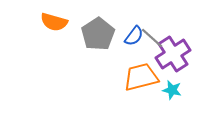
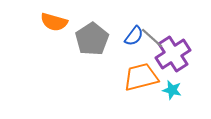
gray pentagon: moved 6 px left, 5 px down
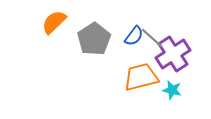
orange semicircle: rotated 120 degrees clockwise
gray pentagon: moved 2 px right
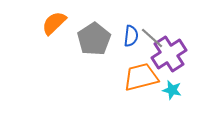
orange semicircle: moved 1 px down
blue semicircle: moved 3 px left; rotated 30 degrees counterclockwise
purple cross: moved 4 px left
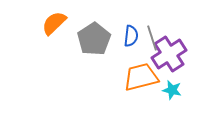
gray line: rotated 30 degrees clockwise
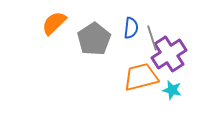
blue semicircle: moved 8 px up
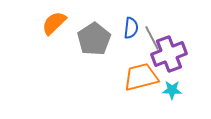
gray line: rotated 10 degrees counterclockwise
purple cross: rotated 12 degrees clockwise
cyan star: rotated 12 degrees counterclockwise
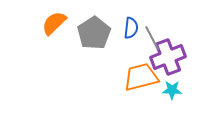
gray pentagon: moved 6 px up
purple cross: moved 1 px left, 3 px down
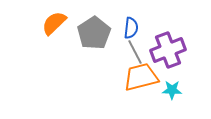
gray line: moved 17 px left, 14 px down
purple cross: moved 7 px up
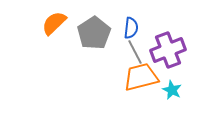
cyan star: rotated 24 degrees clockwise
